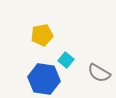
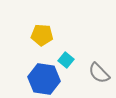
yellow pentagon: rotated 15 degrees clockwise
gray semicircle: rotated 15 degrees clockwise
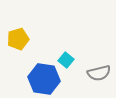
yellow pentagon: moved 24 px left, 4 px down; rotated 20 degrees counterclockwise
gray semicircle: rotated 60 degrees counterclockwise
